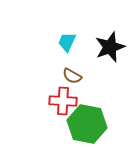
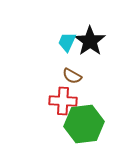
black star: moved 20 px left, 6 px up; rotated 16 degrees counterclockwise
green hexagon: moved 3 px left; rotated 18 degrees counterclockwise
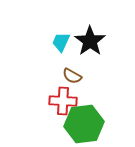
cyan trapezoid: moved 6 px left
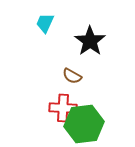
cyan trapezoid: moved 16 px left, 19 px up
red cross: moved 7 px down
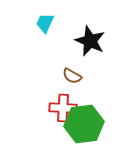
black star: rotated 12 degrees counterclockwise
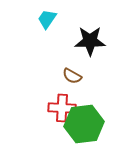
cyan trapezoid: moved 2 px right, 4 px up; rotated 10 degrees clockwise
black star: rotated 24 degrees counterclockwise
red cross: moved 1 px left
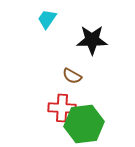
black star: moved 2 px right, 1 px up
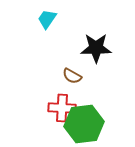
black star: moved 4 px right, 8 px down
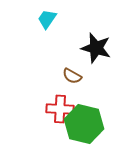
black star: rotated 16 degrees clockwise
red cross: moved 2 px left, 1 px down
green hexagon: rotated 21 degrees clockwise
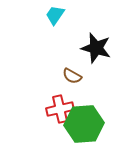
cyan trapezoid: moved 8 px right, 4 px up
red cross: rotated 16 degrees counterclockwise
green hexagon: rotated 18 degrees counterclockwise
